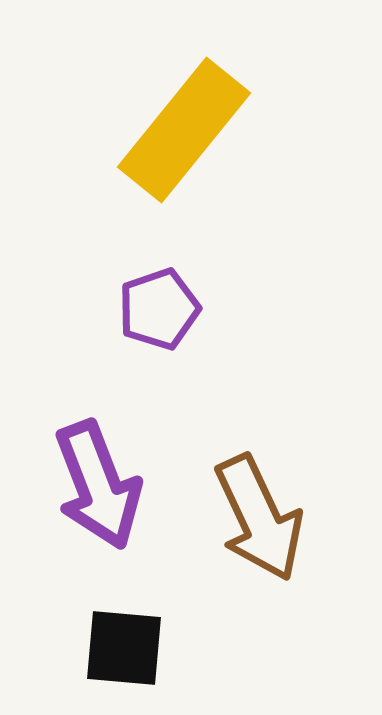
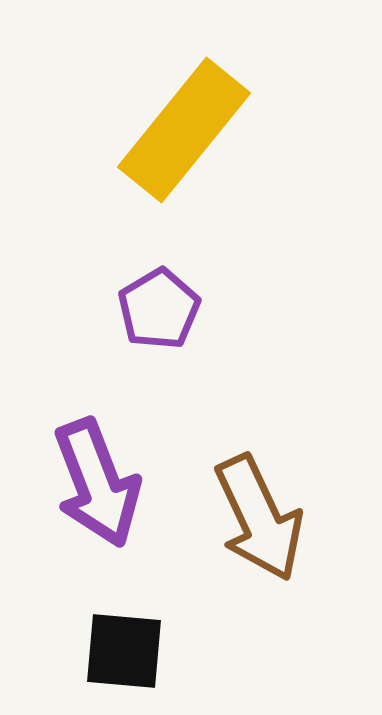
purple pentagon: rotated 12 degrees counterclockwise
purple arrow: moved 1 px left, 2 px up
black square: moved 3 px down
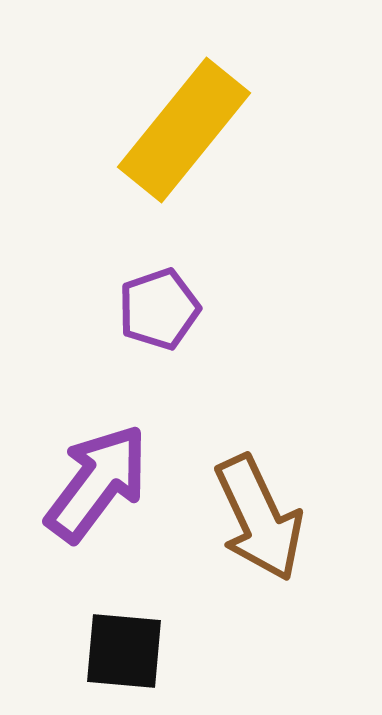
purple pentagon: rotated 12 degrees clockwise
purple arrow: rotated 122 degrees counterclockwise
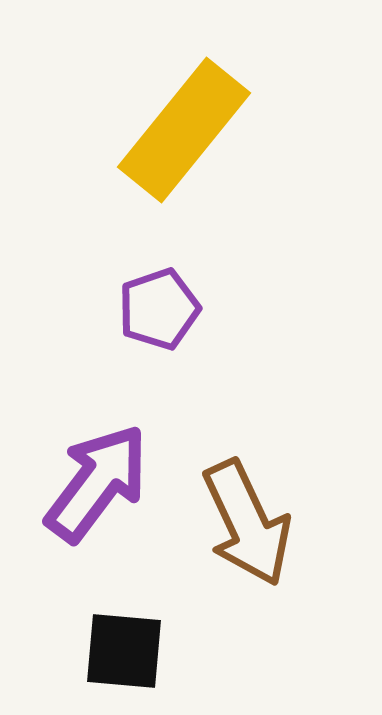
brown arrow: moved 12 px left, 5 px down
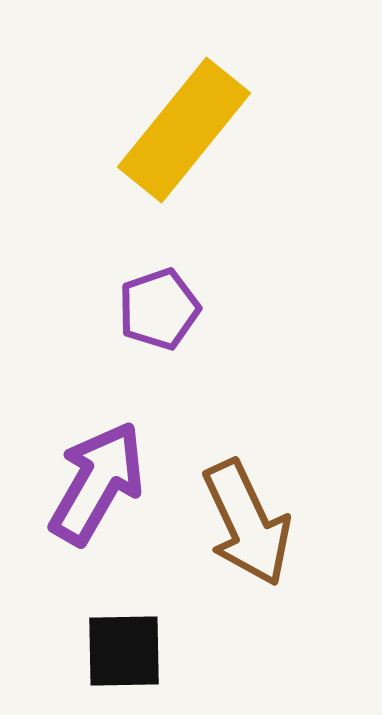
purple arrow: rotated 7 degrees counterclockwise
black square: rotated 6 degrees counterclockwise
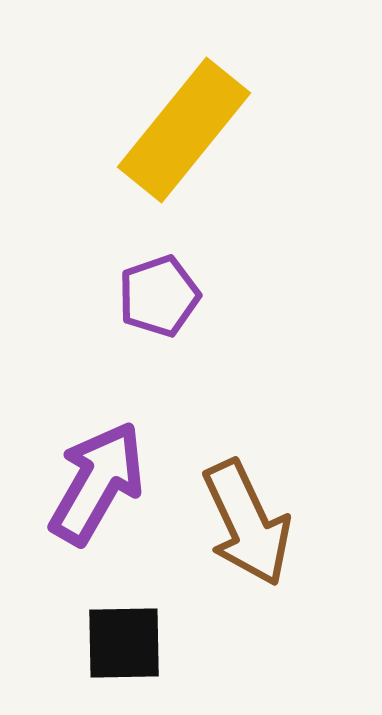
purple pentagon: moved 13 px up
black square: moved 8 px up
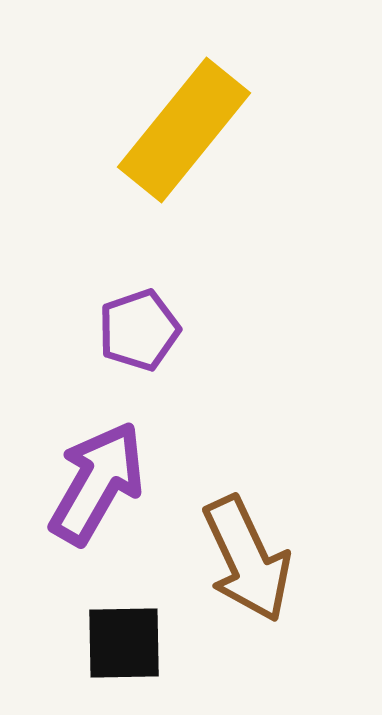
purple pentagon: moved 20 px left, 34 px down
brown arrow: moved 36 px down
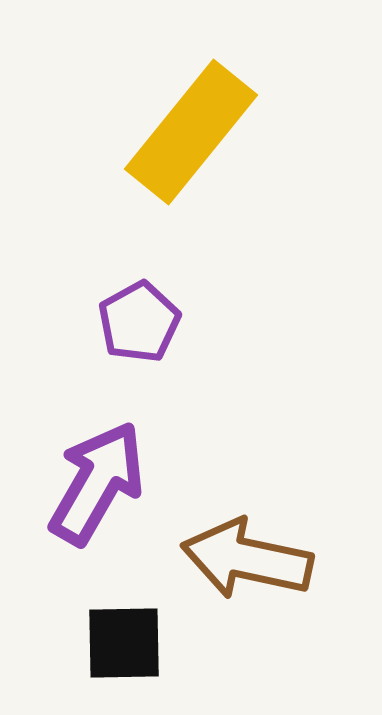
yellow rectangle: moved 7 px right, 2 px down
purple pentagon: moved 8 px up; rotated 10 degrees counterclockwise
brown arrow: rotated 127 degrees clockwise
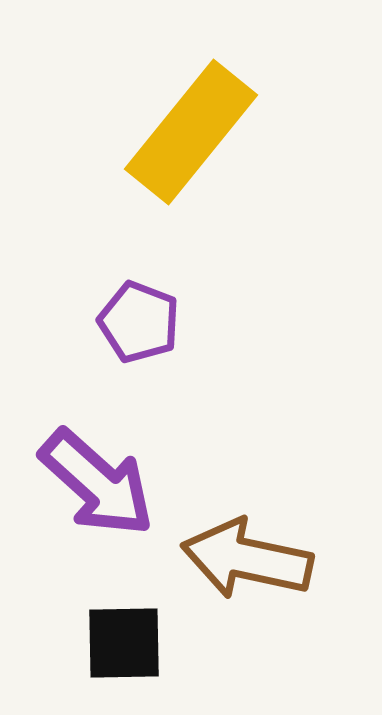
purple pentagon: rotated 22 degrees counterclockwise
purple arrow: rotated 102 degrees clockwise
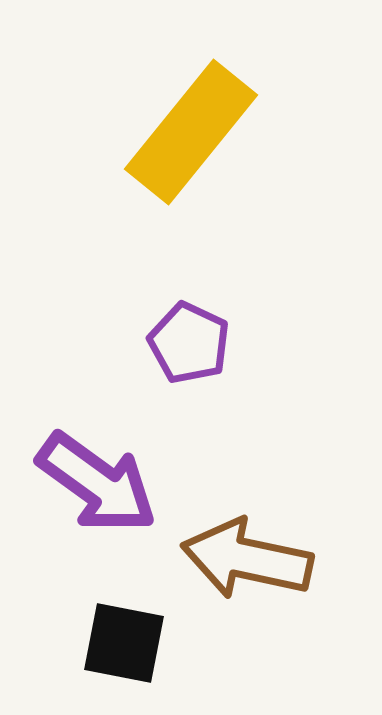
purple pentagon: moved 50 px right, 21 px down; rotated 4 degrees clockwise
purple arrow: rotated 6 degrees counterclockwise
black square: rotated 12 degrees clockwise
